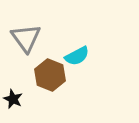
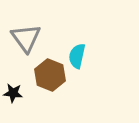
cyan semicircle: rotated 130 degrees clockwise
black star: moved 6 px up; rotated 18 degrees counterclockwise
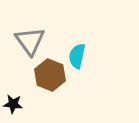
gray triangle: moved 4 px right, 3 px down
black star: moved 11 px down
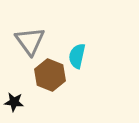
black star: moved 1 px right, 2 px up
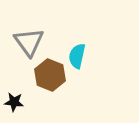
gray triangle: moved 1 px left, 1 px down
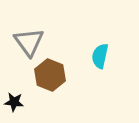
cyan semicircle: moved 23 px right
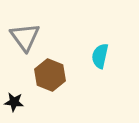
gray triangle: moved 4 px left, 5 px up
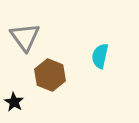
black star: rotated 24 degrees clockwise
